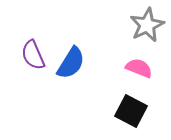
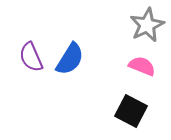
purple semicircle: moved 2 px left, 2 px down
blue semicircle: moved 1 px left, 4 px up
pink semicircle: moved 3 px right, 2 px up
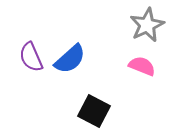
blue semicircle: rotated 16 degrees clockwise
black square: moved 37 px left
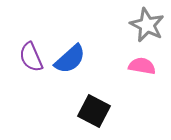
gray star: rotated 20 degrees counterclockwise
pink semicircle: rotated 12 degrees counterclockwise
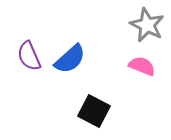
purple semicircle: moved 2 px left, 1 px up
pink semicircle: rotated 12 degrees clockwise
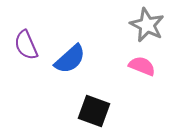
purple semicircle: moved 3 px left, 11 px up
black square: rotated 8 degrees counterclockwise
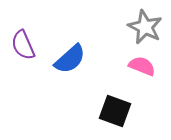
gray star: moved 2 px left, 2 px down
purple semicircle: moved 3 px left
black square: moved 21 px right
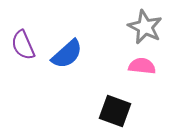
blue semicircle: moved 3 px left, 5 px up
pink semicircle: rotated 16 degrees counterclockwise
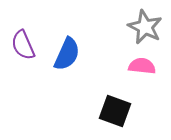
blue semicircle: rotated 24 degrees counterclockwise
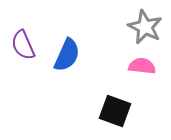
blue semicircle: moved 1 px down
